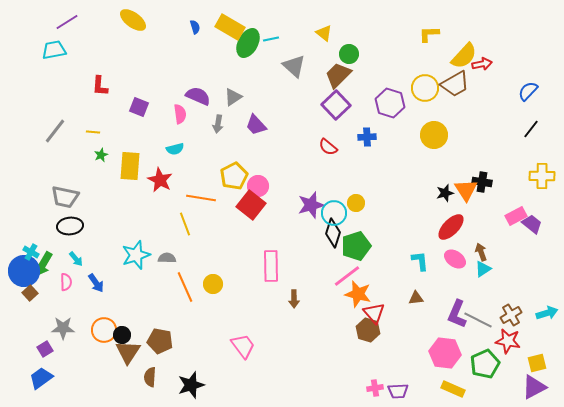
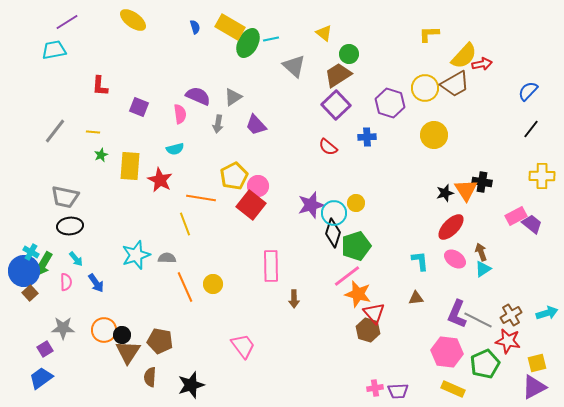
brown trapezoid at (338, 75): rotated 12 degrees clockwise
pink hexagon at (445, 353): moved 2 px right, 1 px up
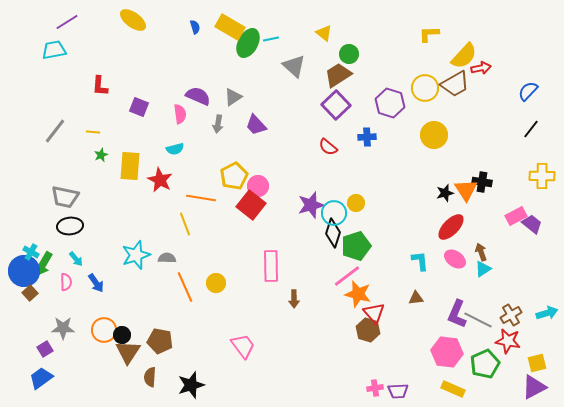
red arrow at (482, 64): moved 1 px left, 4 px down
yellow circle at (213, 284): moved 3 px right, 1 px up
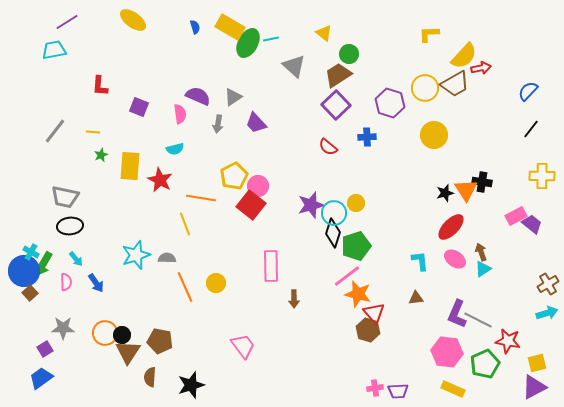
purple trapezoid at (256, 125): moved 2 px up
brown cross at (511, 315): moved 37 px right, 31 px up
orange circle at (104, 330): moved 1 px right, 3 px down
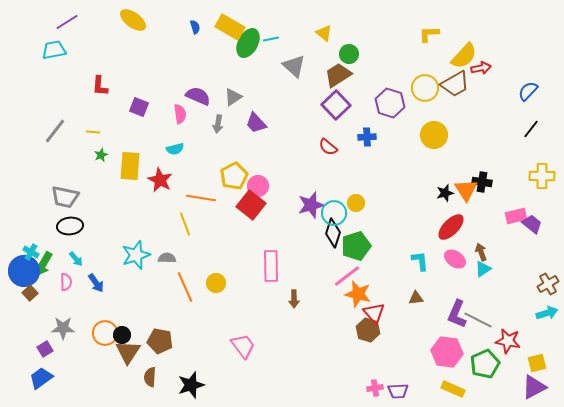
pink rectangle at (516, 216): rotated 15 degrees clockwise
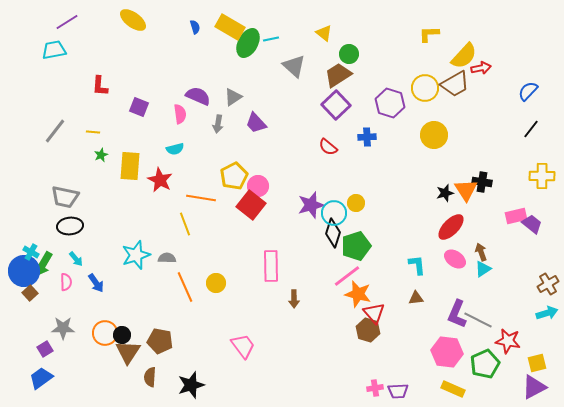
cyan L-shape at (420, 261): moved 3 px left, 4 px down
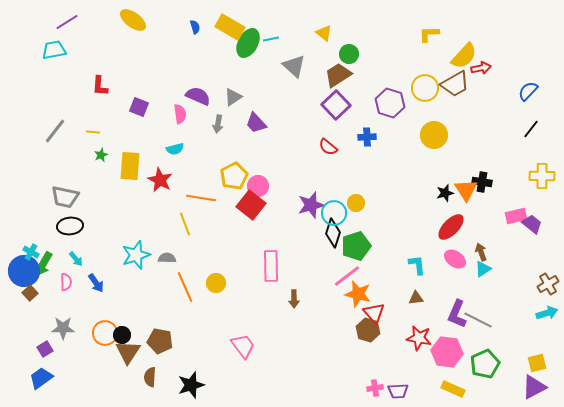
red star at (508, 341): moved 89 px left, 3 px up
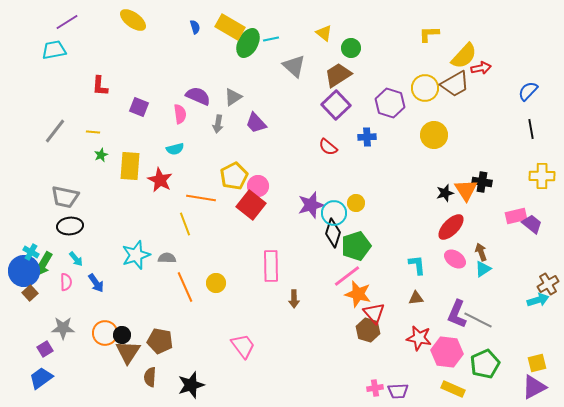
green circle at (349, 54): moved 2 px right, 6 px up
black line at (531, 129): rotated 48 degrees counterclockwise
cyan arrow at (547, 313): moved 9 px left, 13 px up
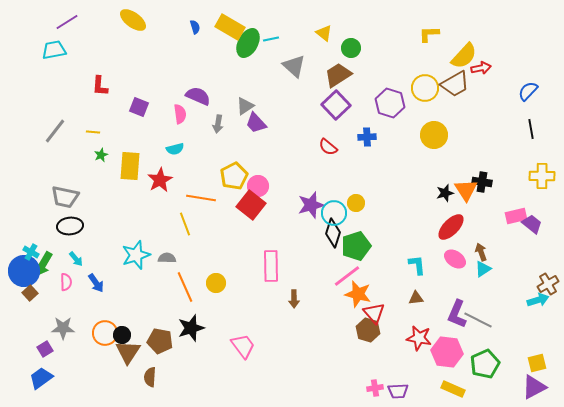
gray triangle at (233, 97): moved 12 px right, 9 px down
red star at (160, 180): rotated 15 degrees clockwise
black star at (191, 385): moved 57 px up
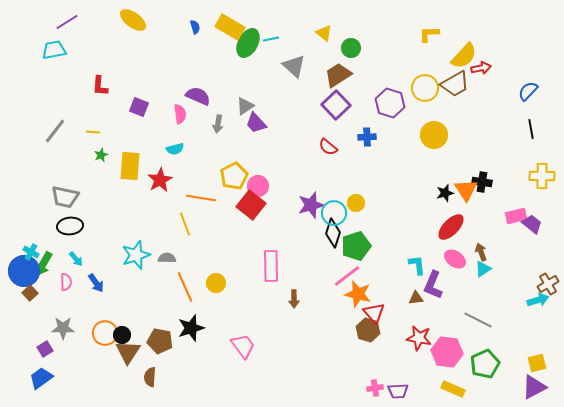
purple L-shape at (457, 314): moved 24 px left, 29 px up
